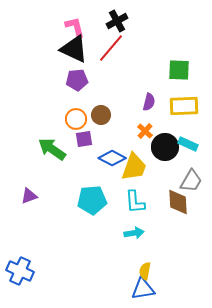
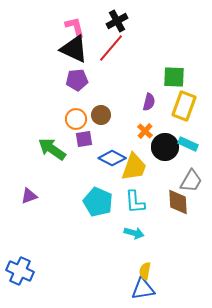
green square: moved 5 px left, 7 px down
yellow rectangle: rotated 68 degrees counterclockwise
cyan pentagon: moved 6 px right, 2 px down; rotated 28 degrees clockwise
cyan arrow: rotated 24 degrees clockwise
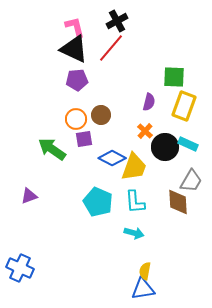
blue cross: moved 3 px up
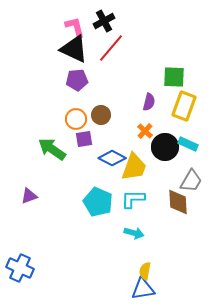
black cross: moved 13 px left
cyan L-shape: moved 2 px left, 3 px up; rotated 95 degrees clockwise
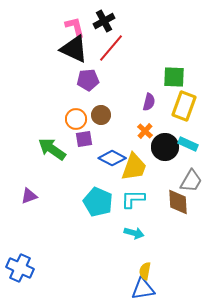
purple pentagon: moved 11 px right
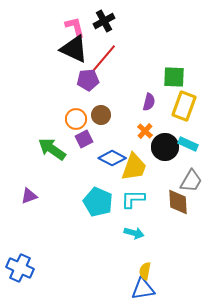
red line: moved 7 px left, 10 px down
purple square: rotated 18 degrees counterclockwise
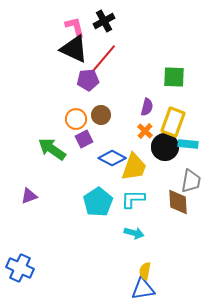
purple semicircle: moved 2 px left, 5 px down
yellow rectangle: moved 11 px left, 16 px down
cyan rectangle: rotated 18 degrees counterclockwise
gray trapezoid: rotated 20 degrees counterclockwise
cyan pentagon: rotated 16 degrees clockwise
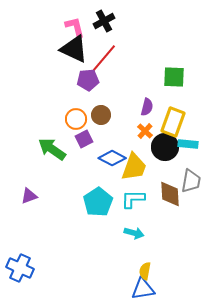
brown diamond: moved 8 px left, 8 px up
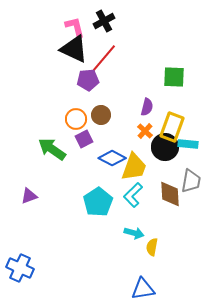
yellow rectangle: moved 1 px left, 5 px down
cyan L-shape: moved 4 px up; rotated 45 degrees counterclockwise
yellow semicircle: moved 7 px right, 24 px up
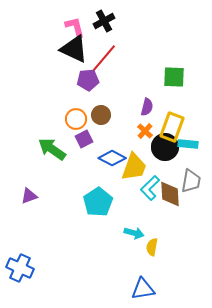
cyan L-shape: moved 17 px right, 7 px up
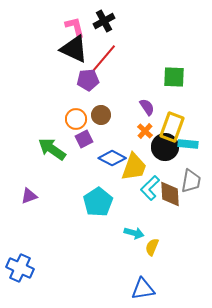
purple semicircle: rotated 48 degrees counterclockwise
yellow semicircle: rotated 12 degrees clockwise
